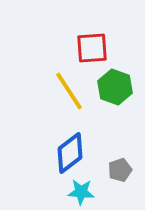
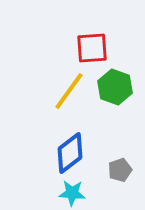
yellow line: rotated 69 degrees clockwise
cyan star: moved 9 px left, 1 px down
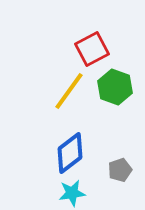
red square: moved 1 px down; rotated 24 degrees counterclockwise
cyan star: rotated 12 degrees counterclockwise
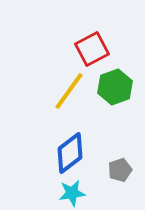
green hexagon: rotated 20 degrees clockwise
